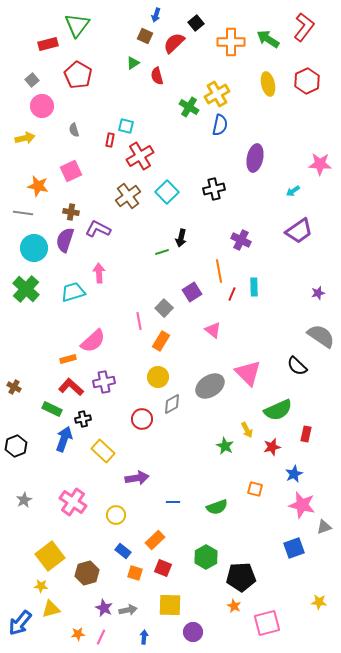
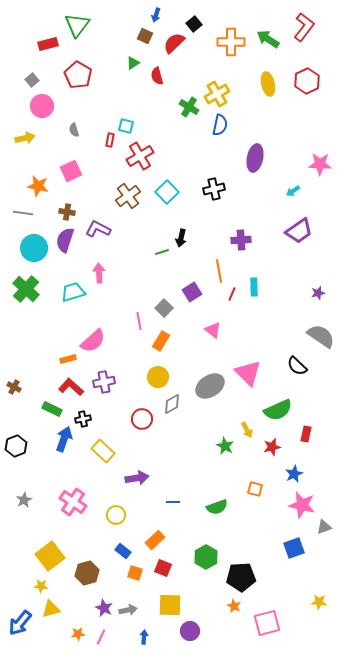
black square at (196, 23): moved 2 px left, 1 px down
brown cross at (71, 212): moved 4 px left
purple cross at (241, 240): rotated 30 degrees counterclockwise
purple circle at (193, 632): moved 3 px left, 1 px up
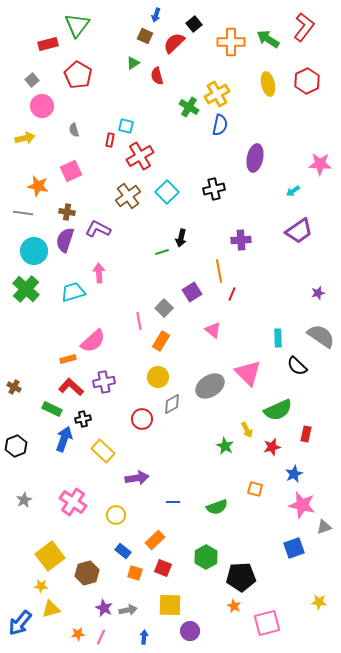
cyan circle at (34, 248): moved 3 px down
cyan rectangle at (254, 287): moved 24 px right, 51 px down
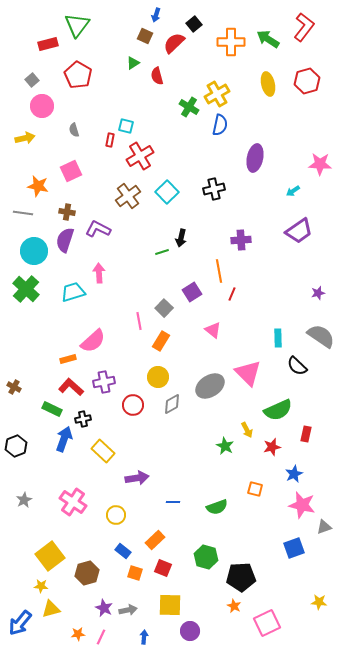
red hexagon at (307, 81): rotated 10 degrees clockwise
red circle at (142, 419): moved 9 px left, 14 px up
green hexagon at (206, 557): rotated 15 degrees counterclockwise
pink square at (267, 623): rotated 12 degrees counterclockwise
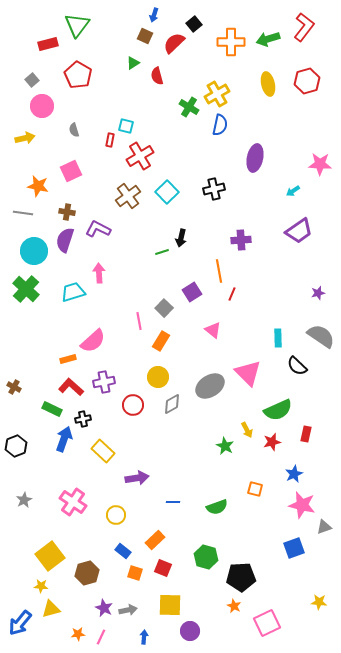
blue arrow at (156, 15): moved 2 px left
green arrow at (268, 39): rotated 50 degrees counterclockwise
red star at (272, 447): moved 5 px up
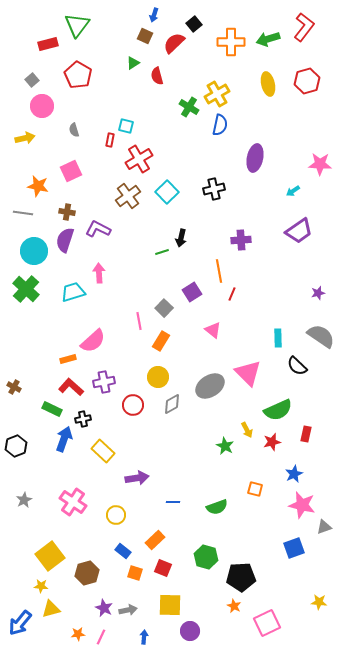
red cross at (140, 156): moved 1 px left, 3 px down
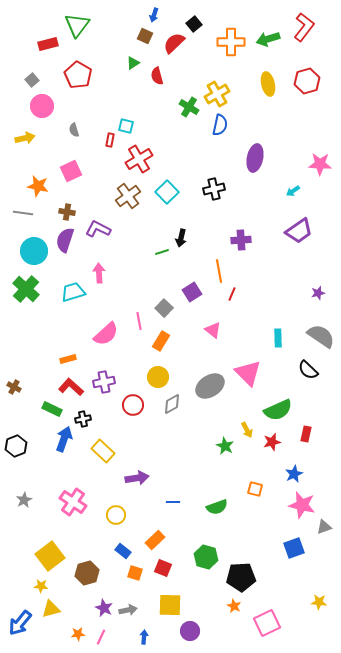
pink semicircle at (93, 341): moved 13 px right, 7 px up
black semicircle at (297, 366): moved 11 px right, 4 px down
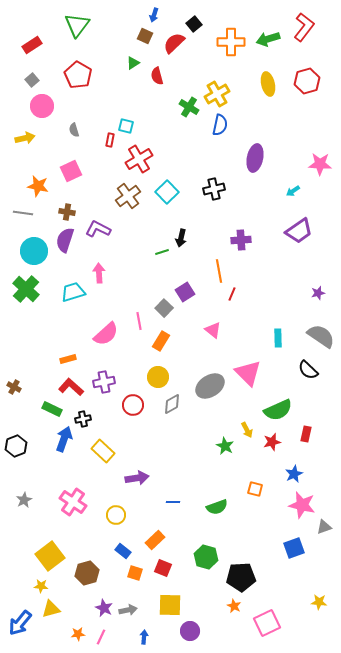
red rectangle at (48, 44): moved 16 px left, 1 px down; rotated 18 degrees counterclockwise
purple square at (192, 292): moved 7 px left
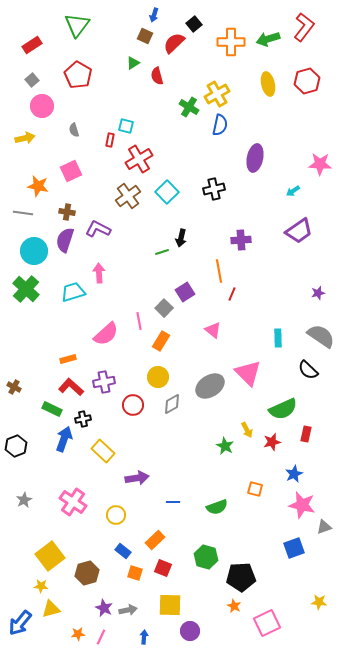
green semicircle at (278, 410): moved 5 px right, 1 px up
